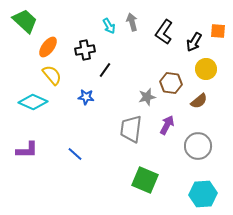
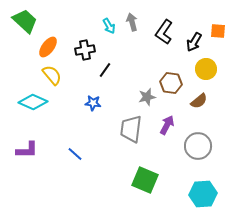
blue star: moved 7 px right, 6 px down
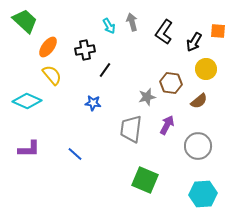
cyan diamond: moved 6 px left, 1 px up
purple L-shape: moved 2 px right, 1 px up
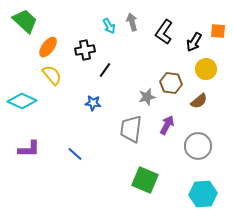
cyan diamond: moved 5 px left
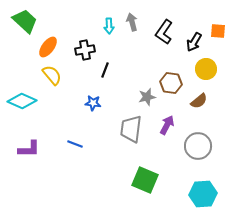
cyan arrow: rotated 28 degrees clockwise
black line: rotated 14 degrees counterclockwise
blue line: moved 10 px up; rotated 21 degrees counterclockwise
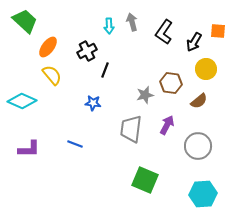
black cross: moved 2 px right, 1 px down; rotated 18 degrees counterclockwise
gray star: moved 2 px left, 2 px up
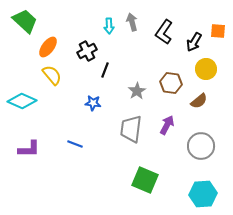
gray star: moved 8 px left, 4 px up; rotated 18 degrees counterclockwise
gray circle: moved 3 px right
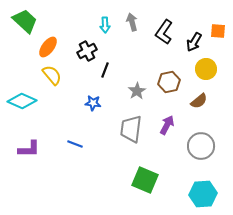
cyan arrow: moved 4 px left, 1 px up
brown hexagon: moved 2 px left, 1 px up; rotated 20 degrees counterclockwise
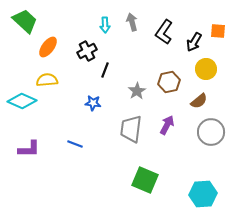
yellow semicircle: moved 5 px left, 5 px down; rotated 55 degrees counterclockwise
gray circle: moved 10 px right, 14 px up
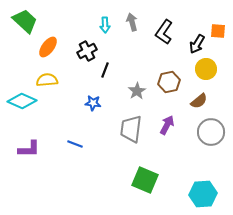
black arrow: moved 3 px right, 2 px down
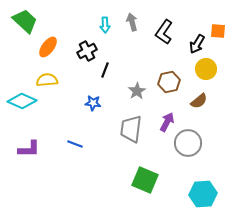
purple arrow: moved 3 px up
gray circle: moved 23 px left, 11 px down
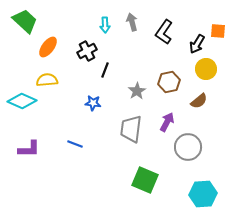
gray circle: moved 4 px down
